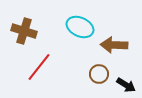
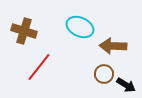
brown arrow: moved 1 px left, 1 px down
brown circle: moved 5 px right
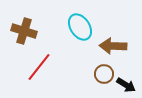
cyan ellipse: rotated 32 degrees clockwise
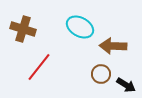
cyan ellipse: rotated 28 degrees counterclockwise
brown cross: moved 1 px left, 2 px up
brown circle: moved 3 px left
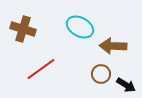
red line: moved 2 px right, 2 px down; rotated 16 degrees clockwise
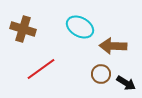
black arrow: moved 2 px up
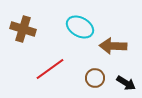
red line: moved 9 px right
brown circle: moved 6 px left, 4 px down
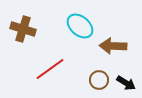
cyan ellipse: moved 1 px up; rotated 12 degrees clockwise
brown circle: moved 4 px right, 2 px down
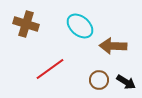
brown cross: moved 3 px right, 5 px up
black arrow: moved 1 px up
